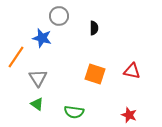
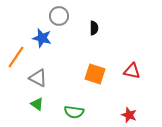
gray triangle: rotated 30 degrees counterclockwise
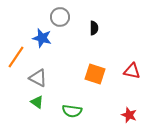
gray circle: moved 1 px right, 1 px down
green triangle: moved 2 px up
green semicircle: moved 2 px left, 1 px up
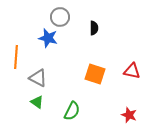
blue star: moved 6 px right
orange line: rotated 30 degrees counterclockwise
green semicircle: rotated 72 degrees counterclockwise
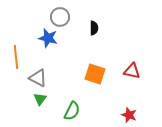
orange line: rotated 10 degrees counterclockwise
green triangle: moved 3 px right, 3 px up; rotated 32 degrees clockwise
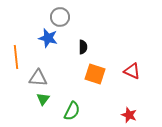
black semicircle: moved 11 px left, 19 px down
red triangle: rotated 12 degrees clockwise
gray triangle: rotated 24 degrees counterclockwise
green triangle: moved 3 px right
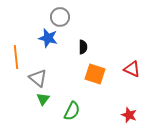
red triangle: moved 2 px up
gray triangle: rotated 36 degrees clockwise
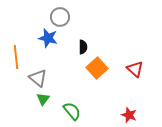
red triangle: moved 3 px right; rotated 18 degrees clockwise
orange square: moved 2 px right, 6 px up; rotated 30 degrees clockwise
green semicircle: rotated 66 degrees counterclockwise
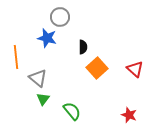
blue star: moved 1 px left
